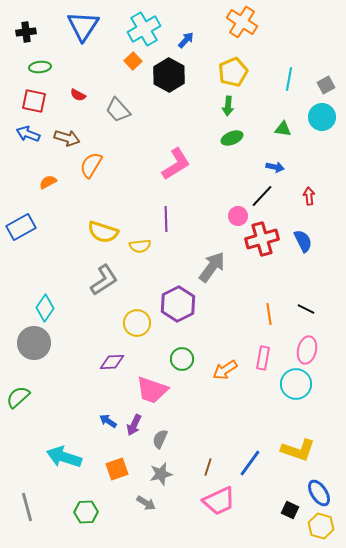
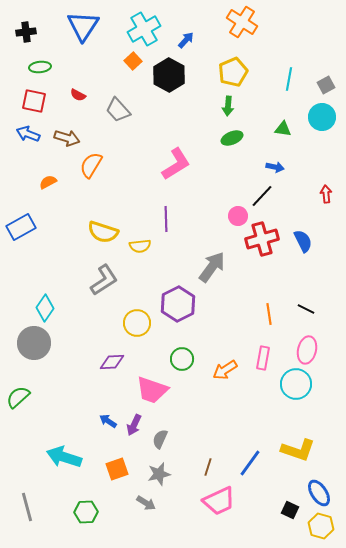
red arrow at (309, 196): moved 17 px right, 2 px up
gray star at (161, 474): moved 2 px left
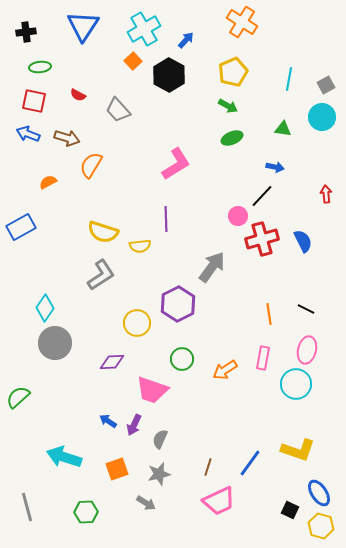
green arrow at (228, 106): rotated 66 degrees counterclockwise
gray L-shape at (104, 280): moved 3 px left, 5 px up
gray circle at (34, 343): moved 21 px right
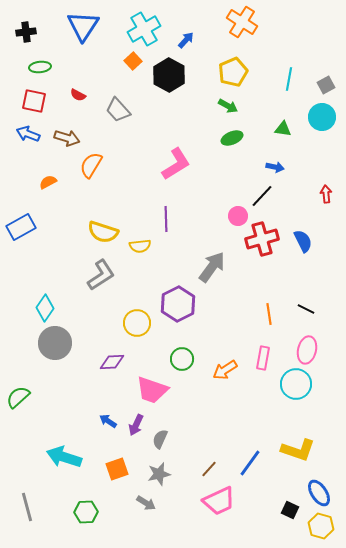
purple arrow at (134, 425): moved 2 px right
brown line at (208, 467): moved 1 px right, 2 px down; rotated 24 degrees clockwise
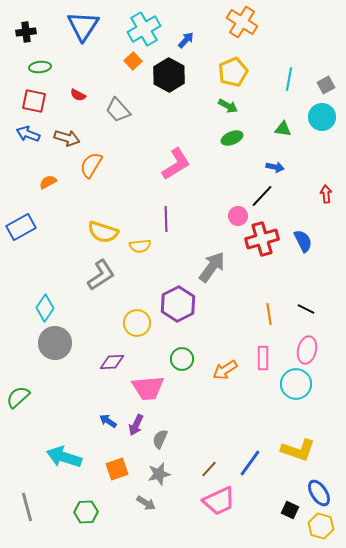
pink rectangle at (263, 358): rotated 10 degrees counterclockwise
pink trapezoid at (152, 390): moved 4 px left, 2 px up; rotated 24 degrees counterclockwise
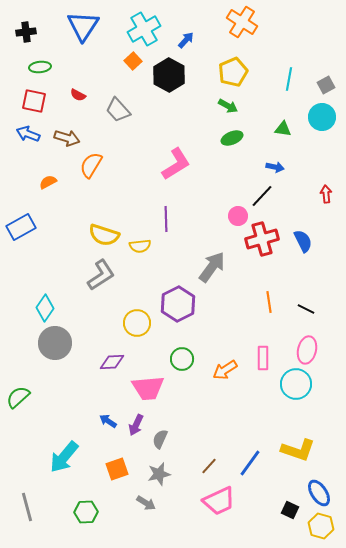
yellow semicircle at (103, 232): moved 1 px right, 3 px down
orange line at (269, 314): moved 12 px up
cyan arrow at (64, 457): rotated 68 degrees counterclockwise
brown line at (209, 469): moved 3 px up
